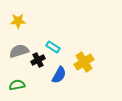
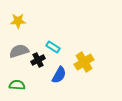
green semicircle: rotated 14 degrees clockwise
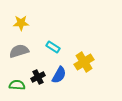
yellow star: moved 3 px right, 2 px down
black cross: moved 17 px down
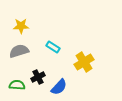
yellow star: moved 3 px down
blue semicircle: moved 12 px down; rotated 12 degrees clockwise
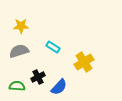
green semicircle: moved 1 px down
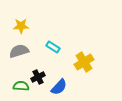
green semicircle: moved 4 px right
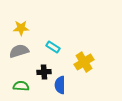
yellow star: moved 2 px down
black cross: moved 6 px right, 5 px up; rotated 24 degrees clockwise
blue semicircle: moved 1 px right, 2 px up; rotated 138 degrees clockwise
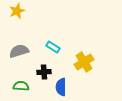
yellow star: moved 4 px left, 17 px up; rotated 21 degrees counterclockwise
blue semicircle: moved 1 px right, 2 px down
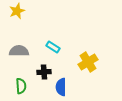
gray semicircle: rotated 18 degrees clockwise
yellow cross: moved 4 px right
green semicircle: rotated 84 degrees clockwise
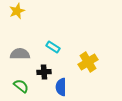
gray semicircle: moved 1 px right, 3 px down
green semicircle: rotated 49 degrees counterclockwise
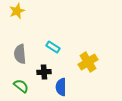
gray semicircle: rotated 96 degrees counterclockwise
